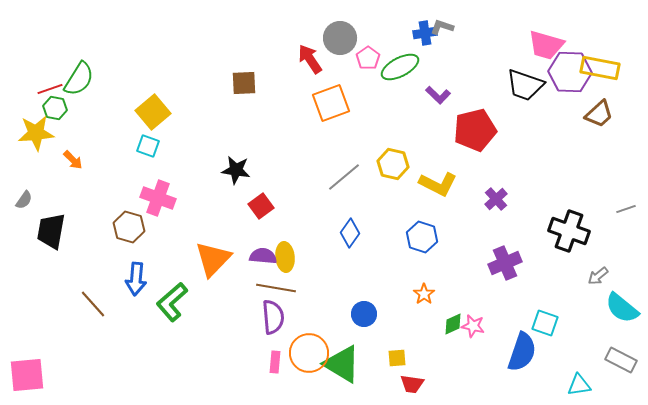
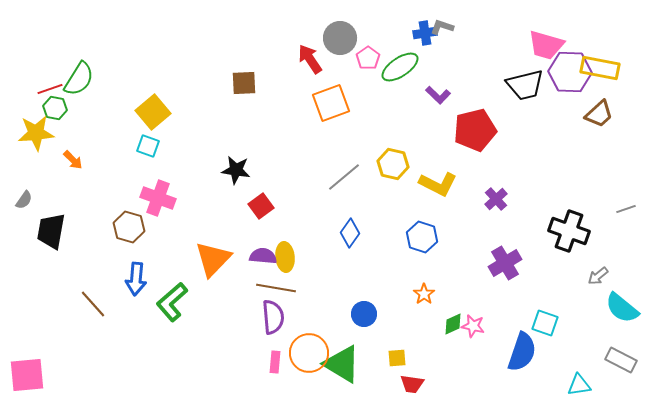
green ellipse at (400, 67): rotated 6 degrees counterclockwise
black trapezoid at (525, 85): rotated 33 degrees counterclockwise
purple cross at (505, 263): rotated 8 degrees counterclockwise
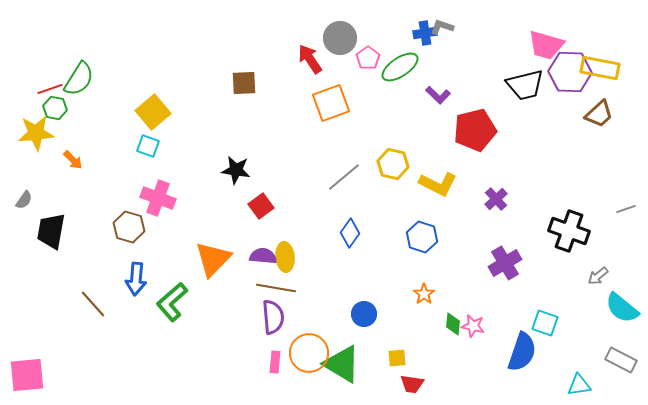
green diamond at (453, 324): rotated 60 degrees counterclockwise
